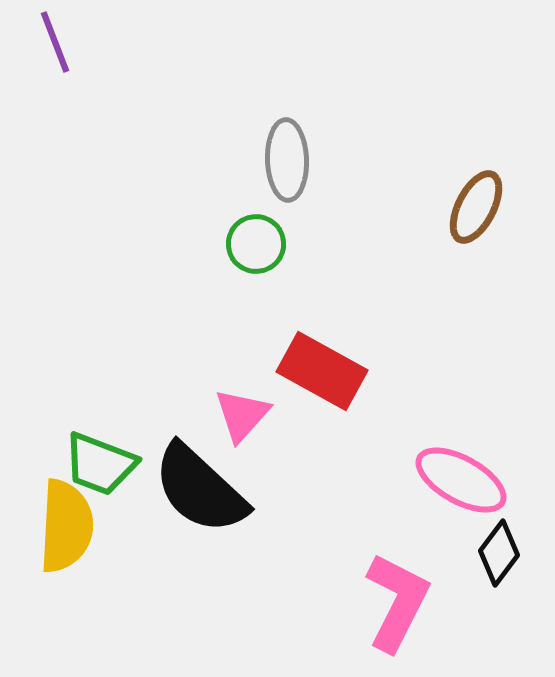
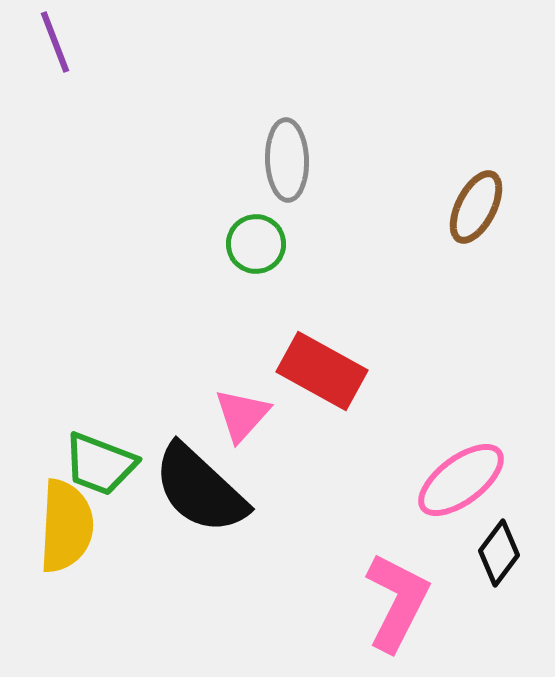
pink ellipse: rotated 66 degrees counterclockwise
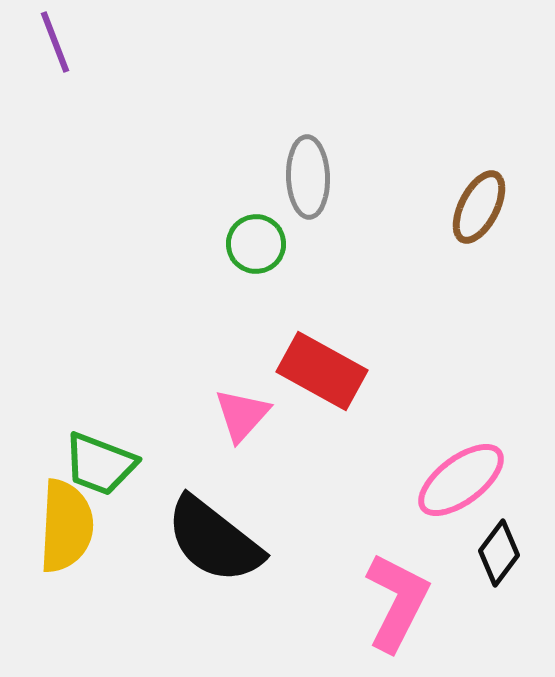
gray ellipse: moved 21 px right, 17 px down
brown ellipse: moved 3 px right
black semicircle: moved 14 px right, 51 px down; rotated 5 degrees counterclockwise
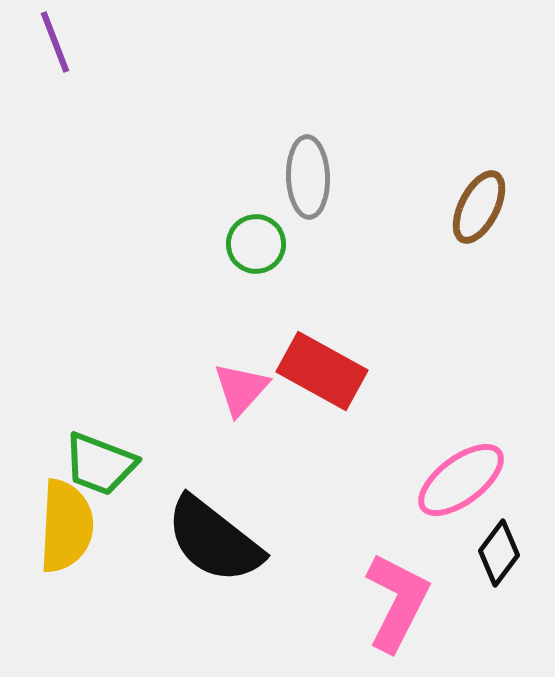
pink triangle: moved 1 px left, 26 px up
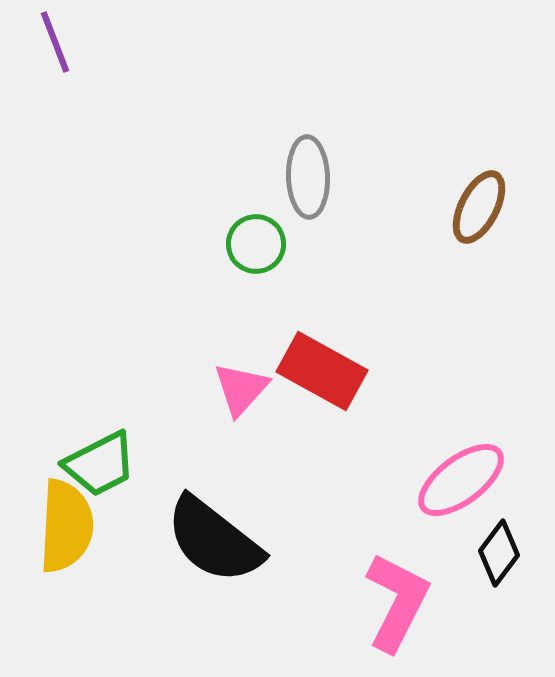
green trapezoid: rotated 48 degrees counterclockwise
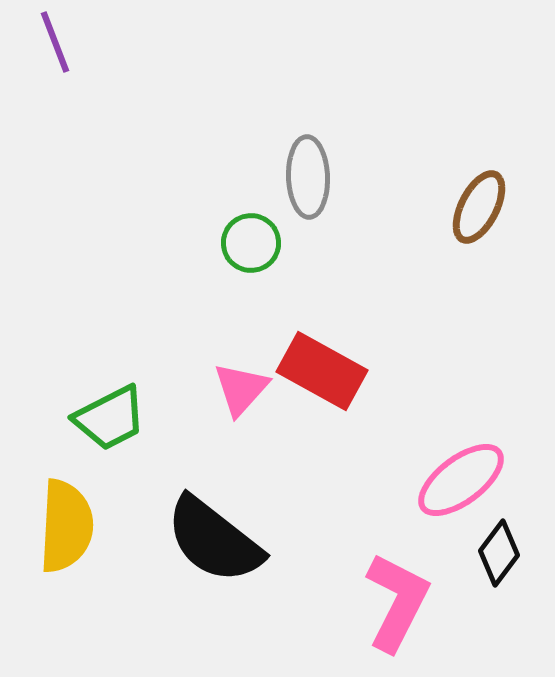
green circle: moved 5 px left, 1 px up
green trapezoid: moved 10 px right, 46 px up
